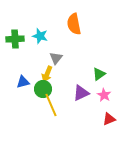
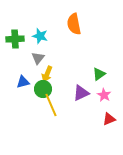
gray triangle: moved 18 px left
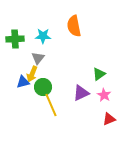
orange semicircle: moved 2 px down
cyan star: moved 3 px right; rotated 14 degrees counterclockwise
yellow arrow: moved 15 px left
green circle: moved 2 px up
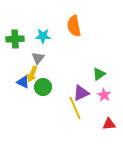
blue triangle: rotated 40 degrees clockwise
yellow line: moved 24 px right, 3 px down
red triangle: moved 5 px down; rotated 16 degrees clockwise
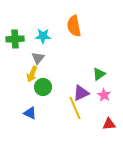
blue triangle: moved 7 px right, 31 px down
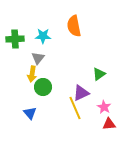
yellow arrow: rotated 14 degrees counterclockwise
pink star: moved 12 px down
blue triangle: rotated 24 degrees clockwise
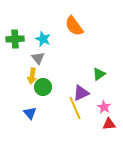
orange semicircle: rotated 25 degrees counterclockwise
cyan star: moved 3 px down; rotated 21 degrees clockwise
gray triangle: rotated 16 degrees counterclockwise
yellow arrow: moved 2 px down
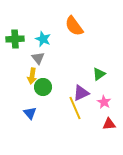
pink star: moved 5 px up
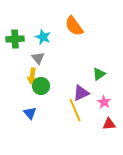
cyan star: moved 2 px up
green circle: moved 2 px left, 1 px up
yellow line: moved 2 px down
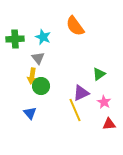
orange semicircle: moved 1 px right
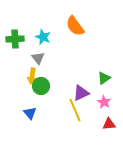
green triangle: moved 5 px right, 4 px down
